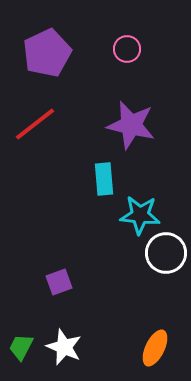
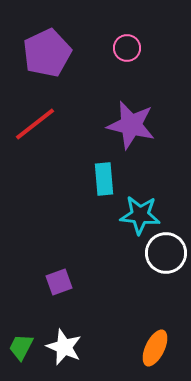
pink circle: moved 1 px up
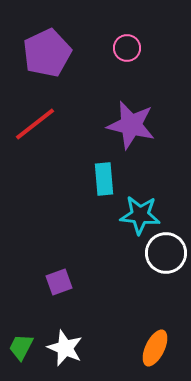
white star: moved 1 px right, 1 px down
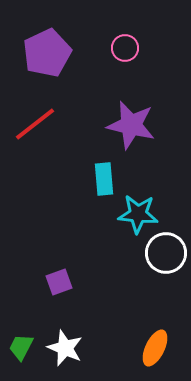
pink circle: moved 2 px left
cyan star: moved 2 px left, 1 px up
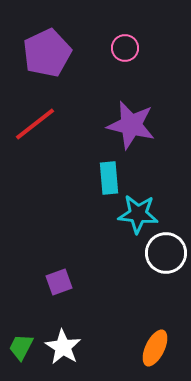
cyan rectangle: moved 5 px right, 1 px up
white star: moved 2 px left, 1 px up; rotated 9 degrees clockwise
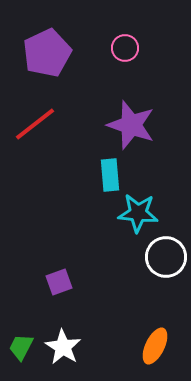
purple star: rotated 6 degrees clockwise
cyan rectangle: moved 1 px right, 3 px up
cyan star: moved 1 px up
white circle: moved 4 px down
orange ellipse: moved 2 px up
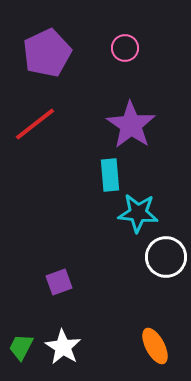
purple star: rotated 15 degrees clockwise
orange ellipse: rotated 54 degrees counterclockwise
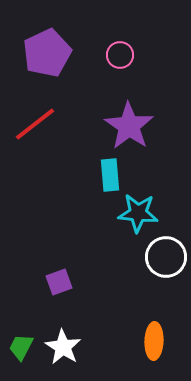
pink circle: moved 5 px left, 7 px down
purple star: moved 2 px left, 1 px down
orange ellipse: moved 1 px left, 5 px up; rotated 30 degrees clockwise
